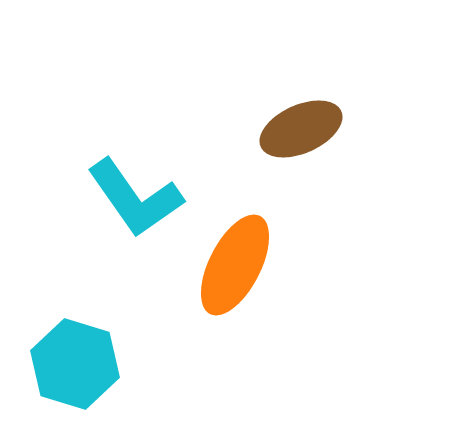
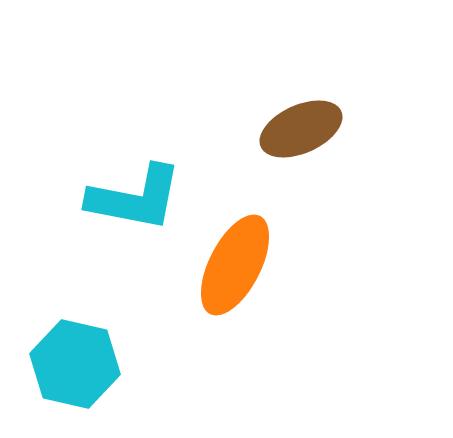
cyan L-shape: rotated 44 degrees counterclockwise
cyan hexagon: rotated 4 degrees counterclockwise
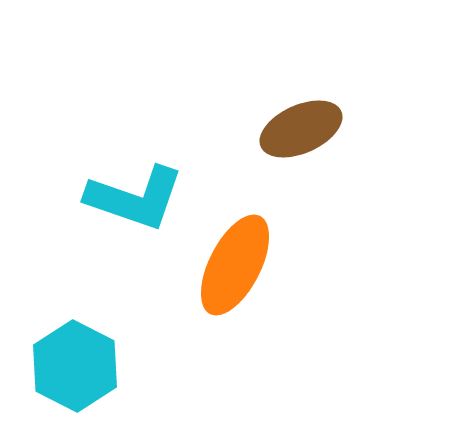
cyan L-shape: rotated 8 degrees clockwise
cyan hexagon: moved 2 px down; rotated 14 degrees clockwise
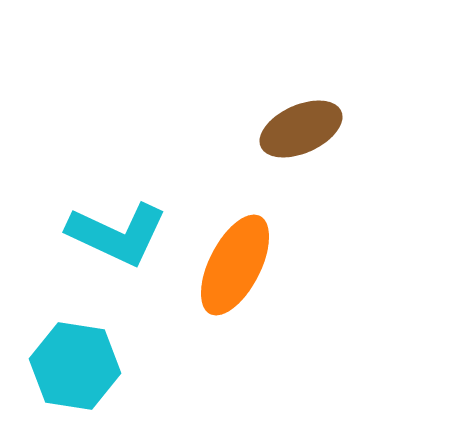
cyan L-shape: moved 18 px left, 36 px down; rotated 6 degrees clockwise
cyan hexagon: rotated 18 degrees counterclockwise
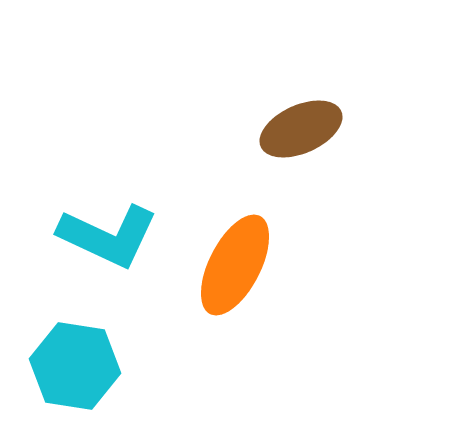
cyan L-shape: moved 9 px left, 2 px down
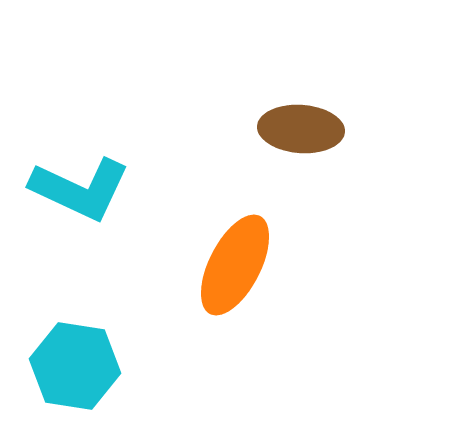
brown ellipse: rotated 28 degrees clockwise
cyan L-shape: moved 28 px left, 47 px up
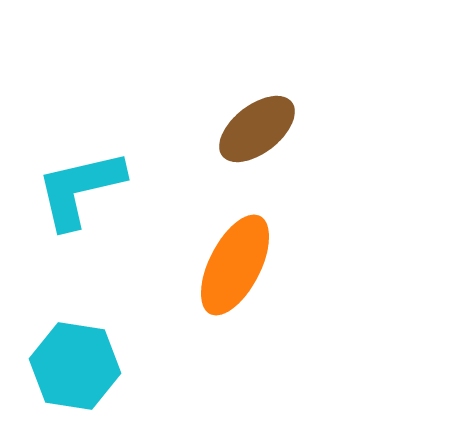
brown ellipse: moved 44 px left; rotated 42 degrees counterclockwise
cyan L-shape: rotated 142 degrees clockwise
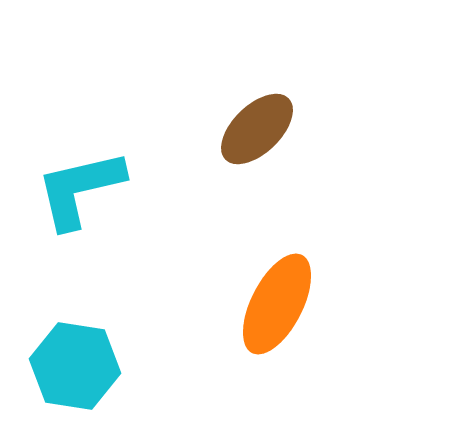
brown ellipse: rotated 6 degrees counterclockwise
orange ellipse: moved 42 px right, 39 px down
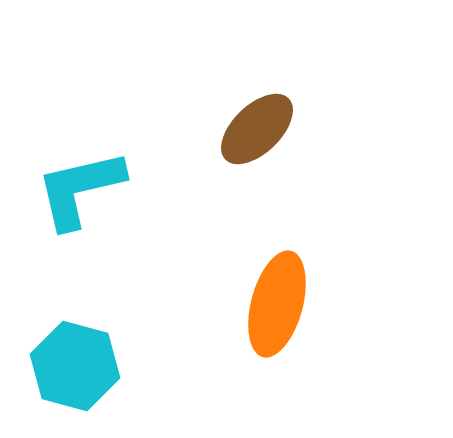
orange ellipse: rotated 12 degrees counterclockwise
cyan hexagon: rotated 6 degrees clockwise
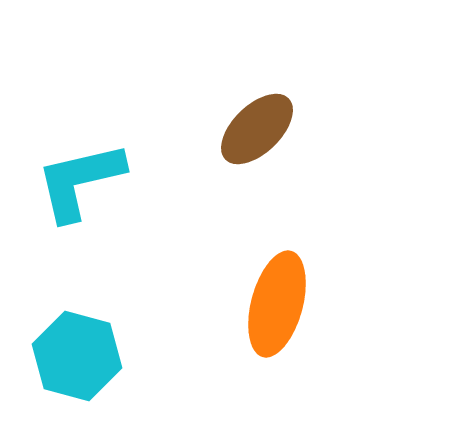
cyan L-shape: moved 8 px up
cyan hexagon: moved 2 px right, 10 px up
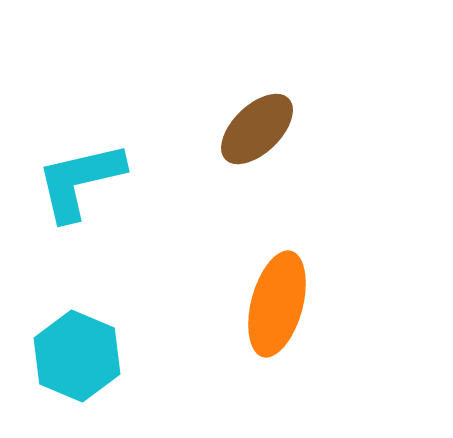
cyan hexagon: rotated 8 degrees clockwise
